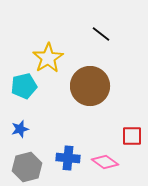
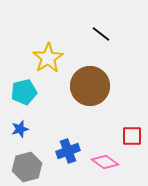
cyan pentagon: moved 6 px down
blue cross: moved 7 px up; rotated 25 degrees counterclockwise
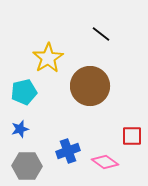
gray hexagon: moved 1 px up; rotated 16 degrees clockwise
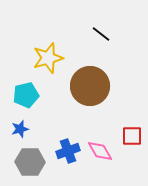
yellow star: rotated 16 degrees clockwise
cyan pentagon: moved 2 px right, 3 px down
pink diamond: moved 5 px left, 11 px up; rotated 24 degrees clockwise
gray hexagon: moved 3 px right, 4 px up
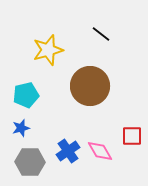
yellow star: moved 8 px up
blue star: moved 1 px right, 1 px up
blue cross: rotated 15 degrees counterclockwise
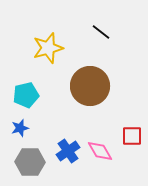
black line: moved 2 px up
yellow star: moved 2 px up
blue star: moved 1 px left
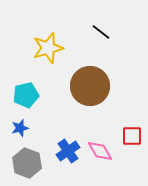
gray hexagon: moved 3 px left, 1 px down; rotated 20 degrees clockwise
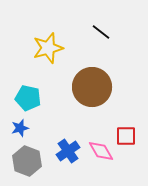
brown circle: moved 2 px right, 1 px down
cyan pentagon: moved 2 px right, 3 px down; rotated 25 degrees clockwise
red square: moved 6 px left
pink diamond: moved 1 px right
gray hexagon: moved 2 px up
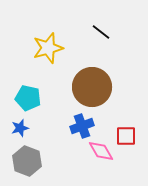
blue cross: moved 14 px right, 25 px up; rotated 15 degrees clockwise
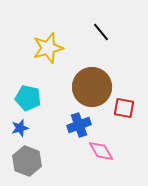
black line: rotated 12 degrees clockwise
blue cross: moved 3 px left, 1 px up
red square: moved 2 px left, 28 px up; rotated 10 degrees clockwise
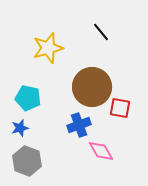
red square: moved 4 px left
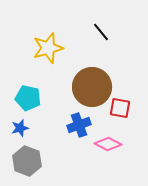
pink diamond: moved 7 px right, 7 px up; rotated 32 degrees counterclockwise
